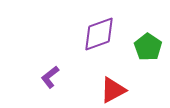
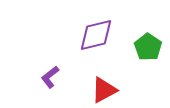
purple diamond: moved 3 px left, 1 px down; rotated 6 degrees clockwise
red triangle: moved 9 px left
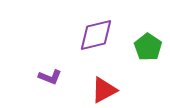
purple L-shape: rotated 120 degrees counterclockwise
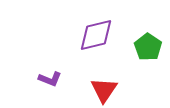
purple L-shape: moved 2 px down
red triangle: rotated 28 degrees counterclockwise
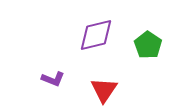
green pentagon: moved 2 px up
purple L-shape: moved 3 px right
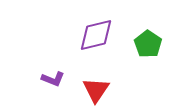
green pentagon: moved 1 px up
red triangle: moved 8 px left
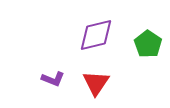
red triangle: moved 7 px up
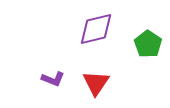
purple diamond: moved 6 px up
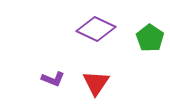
purple diamond: rotated 39 degrees clockwise
green pentagon: moved 2 px right, 6 px up
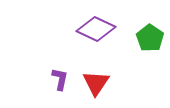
purple L-shape: moved 7 px right; rotated 100 degrees counterclockwise
